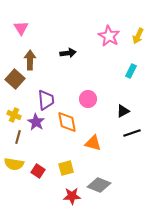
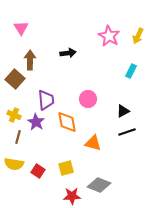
black line: moved 5 px left, 1 px up
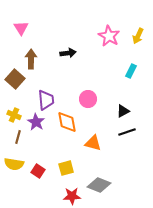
brown arrow: moved 1 px right, 1 px up
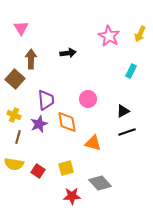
yellow arrow: moved 2 px right, 2 px up
purple star: moved 3 px right, 2 px down; rotated 18 degrees clockwise
gray diamond: moved 1 px right, 2 px up; rotated 25 degrees clockwise
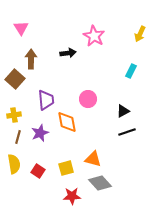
pink star: moved 15 px left
yellow cross: rotated 32 degrees counterclockwise
purple star: moved 1 px right, 9 px down
orange triangle: moved 16 px down
yellow semicircle: rotated 108 degrees counterclockwise
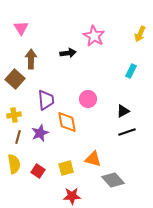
gray diamond: moved 13 px right, 3 px up
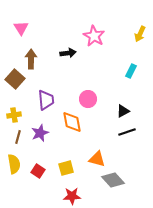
orange diamond: moved 5 px right
orange triangle: moved 4 px right
